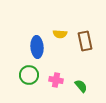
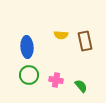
yellow semicircle: moved 1 px right, 1 px down
blue ellipse: moved 10 px left
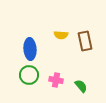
blue ellipse: moved 3 px right, 2 px down
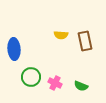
blue ellipse: moved 16 px left
green circle: moved 2 px right, 2 px down
pink cross: moved 1 px left, 3 px down; rotated 16 degrees clockwise
green semicircle: rotated 152 degrees clockwise
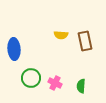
green circle: moved 1 px down
green semicircle: rotated 72 degrees clockwise
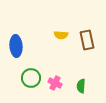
brown rectangle: moved 2 px right, 1 px up
blue ellipse: moved 2 px right, 3 px up
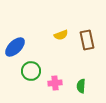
yellow semicircle: rotated 24 degrees counterclockwise
blue ellipse: moved 1 px left, 1 px down; rotated 50 degrees clockwise
green circle: moved 7 px up
pink cross: rotated 32 degrees counterclockwise
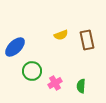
green circle: moved 1 px right
pink cross: rotated 24 degrees counterclockwise
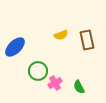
green circle: moved 6 px right
green semicircle: moved 2 px left, 1 px down; rotated 32 degrees counterclockwise
